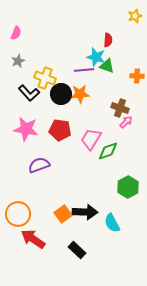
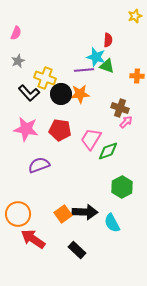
green hexagon: moved 6 px left
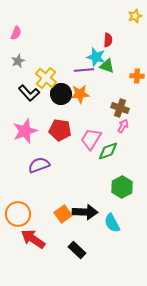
yellow cross: moved 1 px right; rotated 20 degrees clockwise
pink arrow: moved 3 px left, 4 px down; rotated 16 degrees counterclockwise
pink star: moved 1 px left, 2 px down; rotated 30 degrees counterclockwise
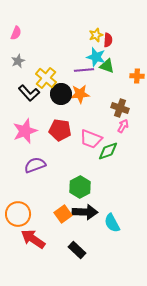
yellow star: moved 39 px left, 19 px down
pink trapezoid: rotated 100 degrees counterclockwise
purple semicircle: moved 4 px left
green hexagon: moved 42 px left
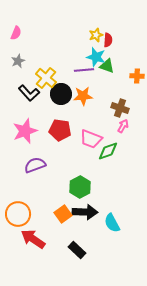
orange star: moved 3 px right, 2 px down
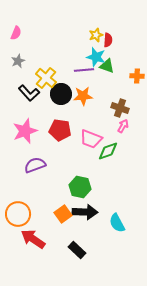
green hexagon: rotated 20 degrees counterclockwise
cyan semicircle: moved 5 px right
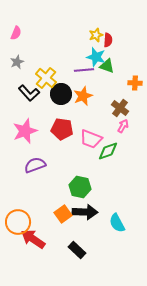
gray star: moved 1 px left, 1 px down
orange cross: moved 2 px left, 7 px down
orange star: rotated 18 degrees counterclockwise
brown cross: rotated 18 degrees clockwise
red pentagon: moved 2 px right, 1 px up
orange circle: moved 8 px down
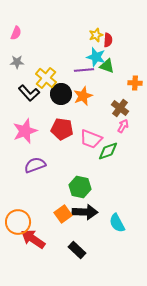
gray star: rotated 24 degrees clockwise
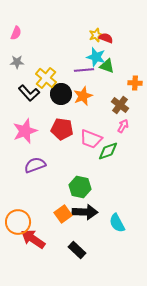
red semicircle: moved 2 px left, 2 px up; rotated 72 degrees counterclockwise
brown cross: moved 3 px up
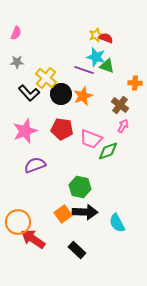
purple line: rotated 24 degrees clockwise
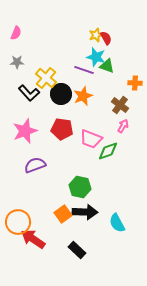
red semicircle: rotated 40 degrees clockwise
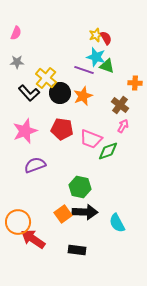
black circle: moved 1 px left, 1 px up
black rectangle: rotated 36 degrees counterclockwise
